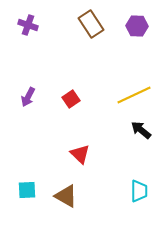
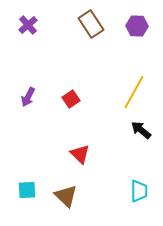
purple cross: rotated 30 degrees clockwise
yellow line: moved 3 px up; rotated 36 degrees counterclockwise
brown triangle: rotated 15 degrees clockwise
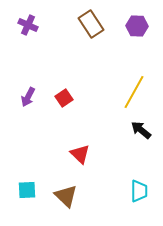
purple cross: rotated 24 degrees counterclockwise
red square: moved 7 px left, 1 px up
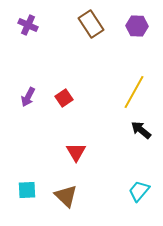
red triangle: moved 4 px left, 2 px up; rotated 15 degrees clockwise
cyan trapezoid: rotated 140 degrees counterclockwise
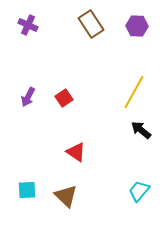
red triangle: rotated 25 degrees counterclockwise
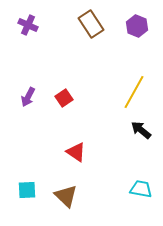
purple hexagon: rotated 20 degrees clockwise
cyan trapezoid: moved 2 px right, 2 px up; rotated 60 degrees clockwise
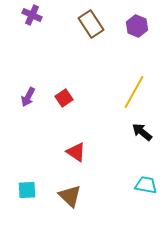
purple cross: moved 4 px right, 10 px up
black arrow: moved 1 px right, 2 px down
cyan trapezoid: moved 5 px right, 4 px up
brown triangle: moved 4 px right
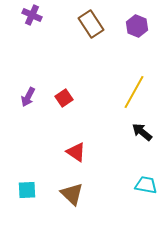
brown triangle: moved 2 px right, 2 px up
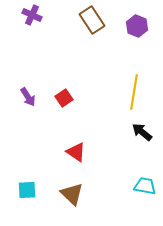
brown rectangle: moved 1 px right, 4 px up
yellow line: rotated 20 degrees counterclockwise
purple arrow: rotated 60 degrees counterclockwise
cyan trapezoid: moved 1 px left, 1 px down
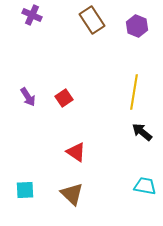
cyan square: moved 2 px left
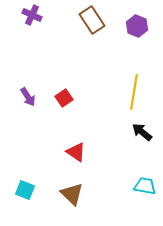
cyan square: rotated 24 degrees clockwise
